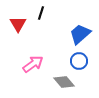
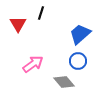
blue circle: moved 1 px left
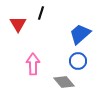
pink arrow: rotated 55 degrees counterclockwise
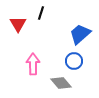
blue circle: moved 4 px left
gray diamond: moved 3 px left, 1 px down
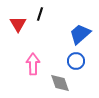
black line: moved 1 px left, 1 px down
blue circle: moved 2 px right
gray diamond: moved 1 px left; rotated 20 degrees clockwise
